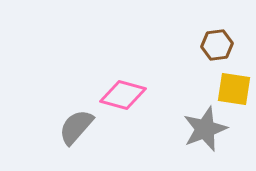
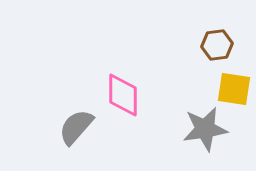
pink diamond: rotated 75 degrees clockwise
gray star: rotated 12 degrees clockwise
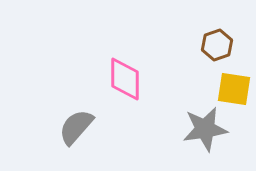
brown hexagon: rotated 12 degrees counterclockwise
pink diamond: moved 2 px right, 16 px up
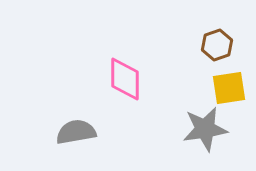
yellow square: moved 5 px left, 1 px up; rotated 18 degrees counterclockwise
gray semicircle: moved 5 px down; rotated 39 degrees clockwise
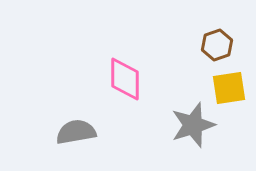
gray star: moved 12 px left, 4 px up; rotated 9 degrees counterclockwise
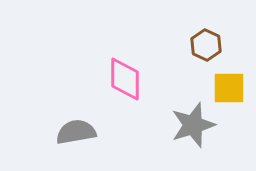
brown hexagon: moved 11 px left; rotated 16 degrees counterclockwise
yellow square: rotated 9 degrees clockwise
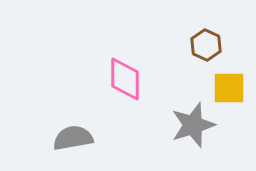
gray semicircle: moved 3 px left, 6 px down
